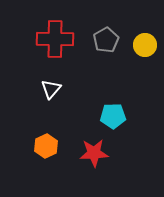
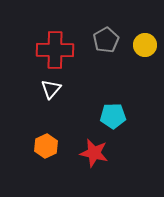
red cross: moved 11 px down
red star: rotated 16 degrees clockwise
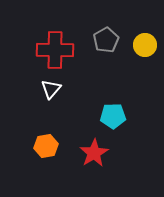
orange hexagon: rotated 15 degrees clockwise
red star: rotated 28 degrees clockwise
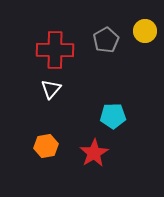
yellow circle: moved 14 px up
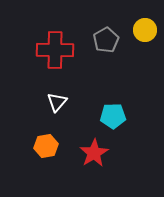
yellow circle: moved 1 px up
white triangle: moved 6 px right, 13 px down
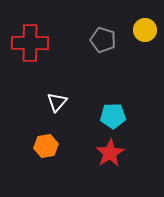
gray pentagon: moved 3 px left; rotated 25 degrees counterclockwise
red cross: moved 25 px left, 7 px up
red star: moved 16 px right
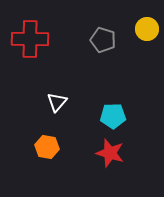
yellow circle: moved 2 px right, 1 px up
red cross: moved 4 px up
orange hexagon: moved 1 px right, 1 px down; rotated 20 degrees clockwise
red star: rotated 24 degrees counterclockwise
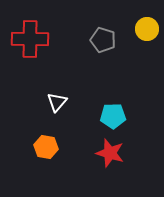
orange hexagon: moved 1 px left
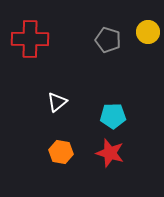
yellow circle: moved 1 px right, 3 px down
gray pentagon: moved 5 px right
white triangle: rotated 10 degrees clockwise
orange hexagon: moved 15 px right, 5 px down
